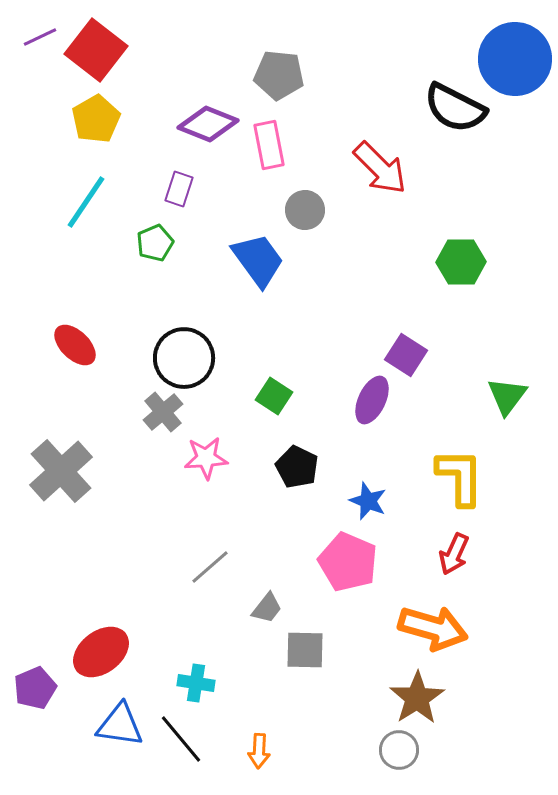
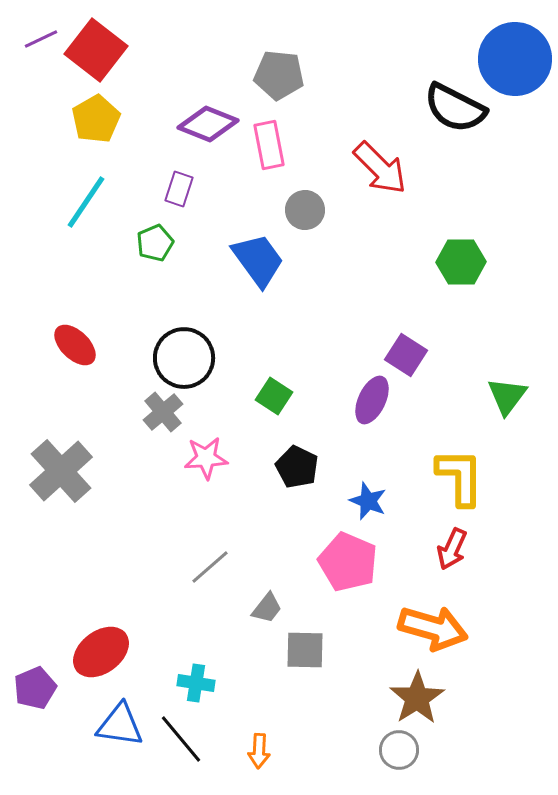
purple line at (40, 37): moved 1 px right, 2 px down
red arrow at (454, 554): moved 2 px left, 5 px up
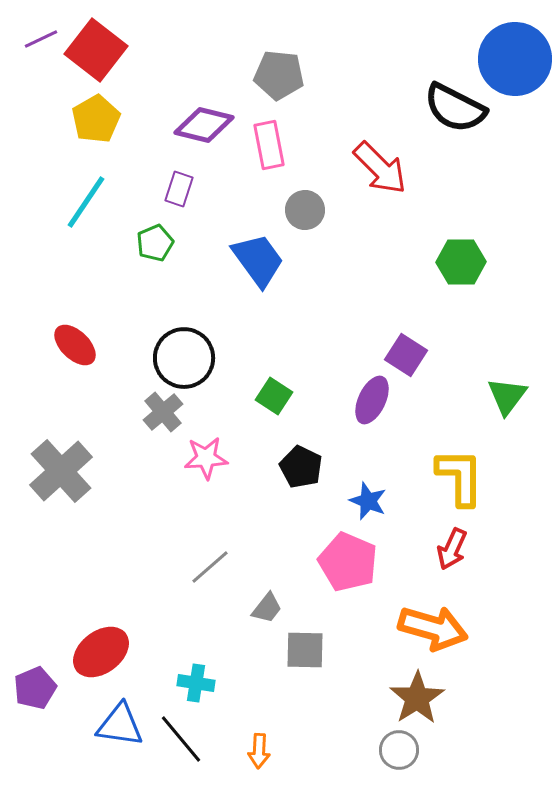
purple diamond at (208, 124): moved 4 px left, 1 px down; rotated 8 degrees counterclockwise
black pentagon at (297, 467): moved 4 px right
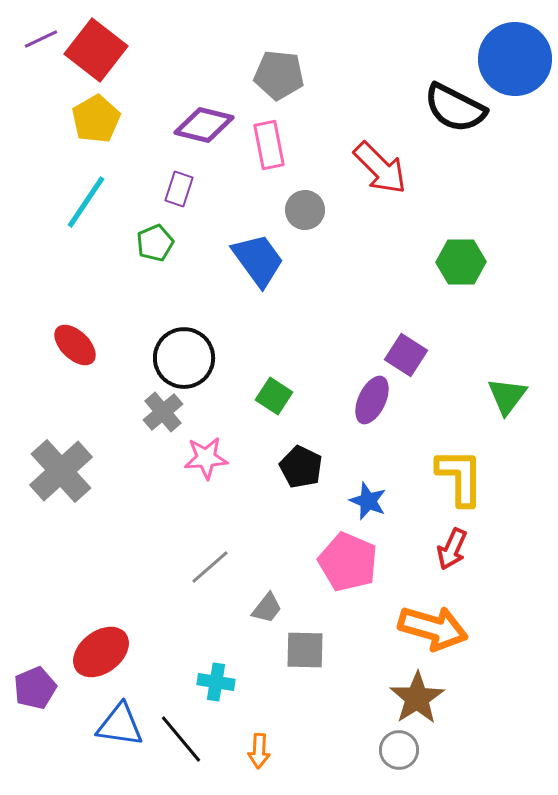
cyan cross at (196, 683): moved 20 px right, 1 px up
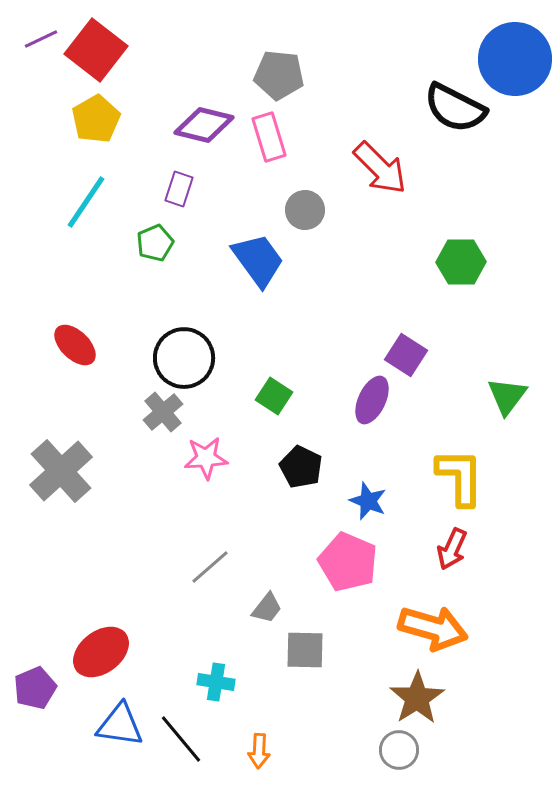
pink rectangle at (269, 145): moved 8 px up; rotated 6 degrees counterclockwise
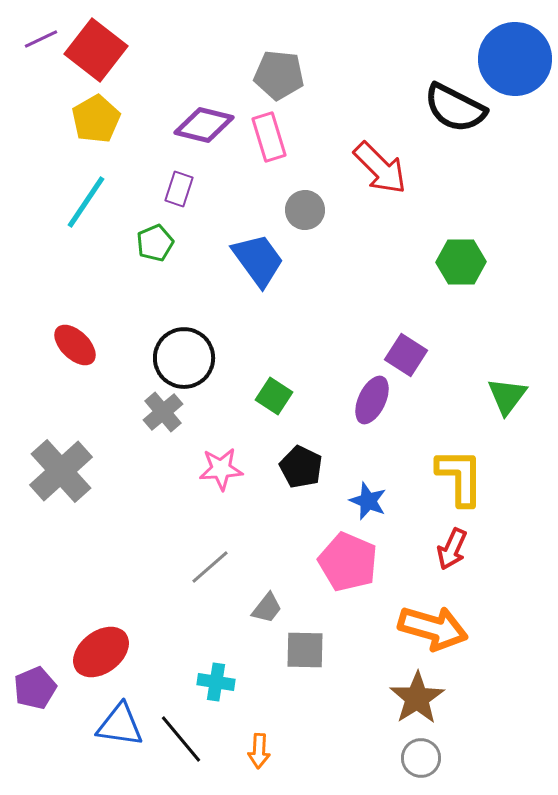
pink star at (206, 458): moved 15 px right, 11 px down
gray circle at (399, 750): moved 22 px right, 8 px down
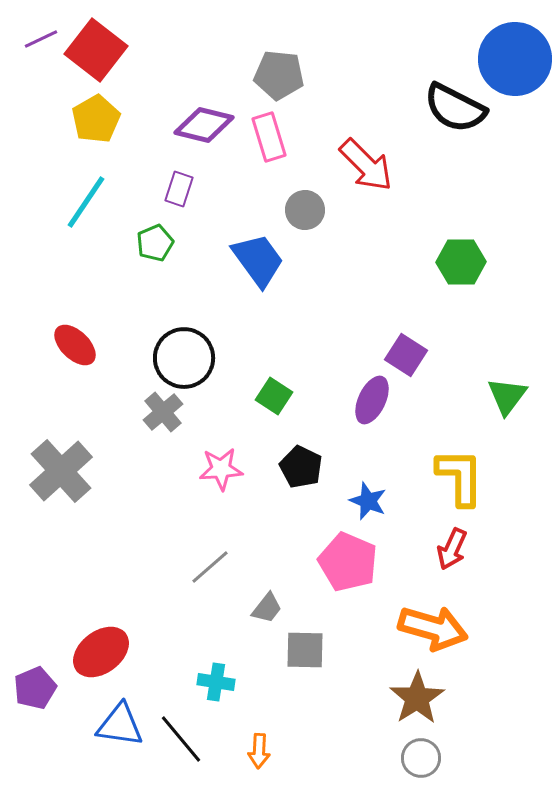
red arrow at (380, 168): moved 14 px left, 3 px up
